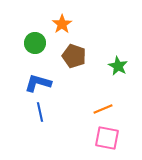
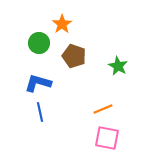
green circle: moved 4 px right
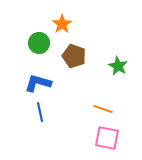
orange line: rotated 42 degrees clockwise
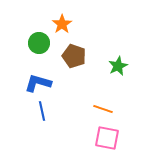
green star: rotated 18 degrees clockwise
blue line: moved 2 px right, 1 px up
